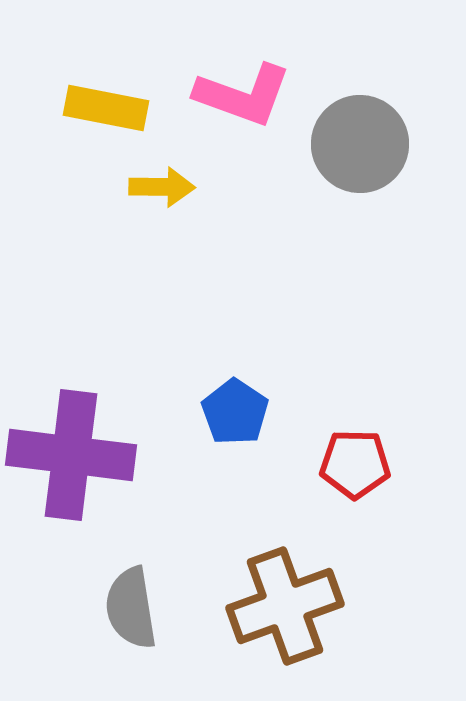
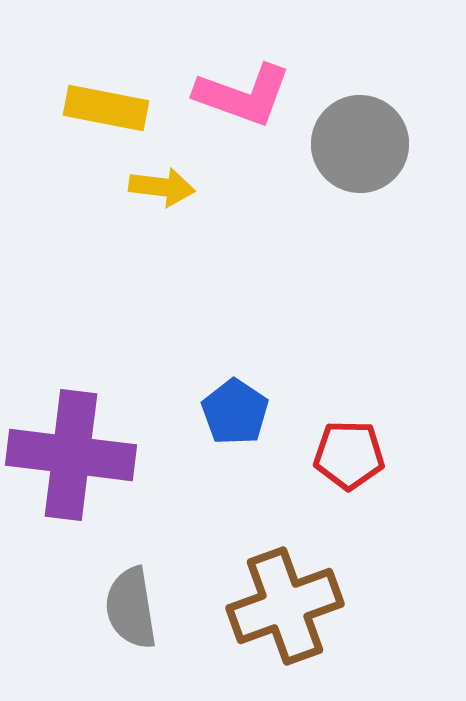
yellow arrow: rotated 6 degrees clockwise
red pentagon: moved 6 px left, 9 px up
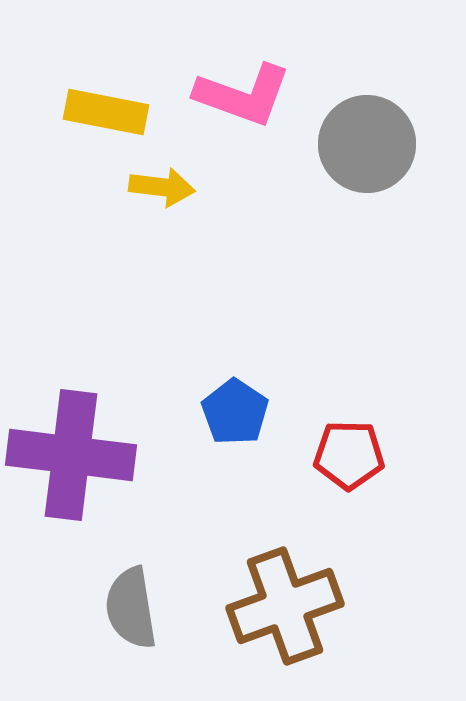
yellow rectangle: moved 4 px down
gray circle: moved 7 px right
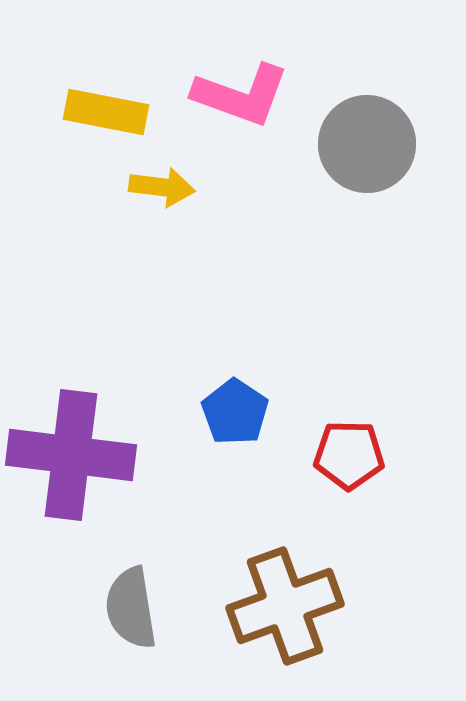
pink L-shape: moved 2 px left
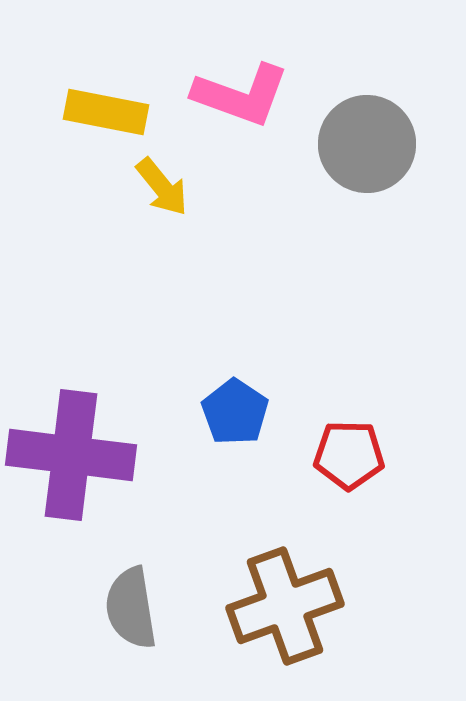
yellow arrow: rotated 44 degrees clockwise
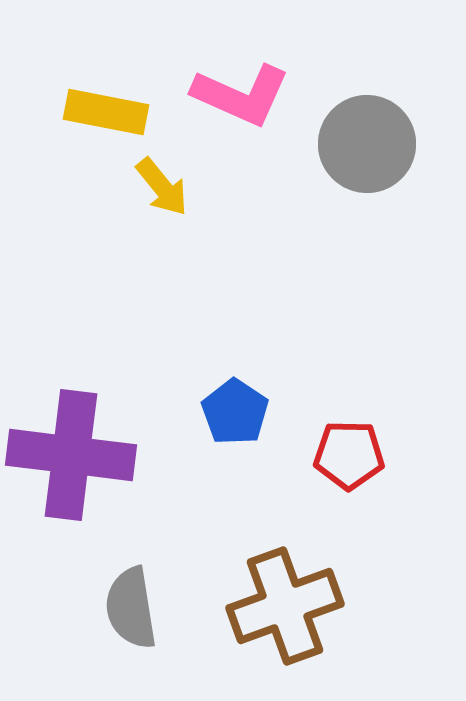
pink L-shape: rotated 4 degrees clockwise
